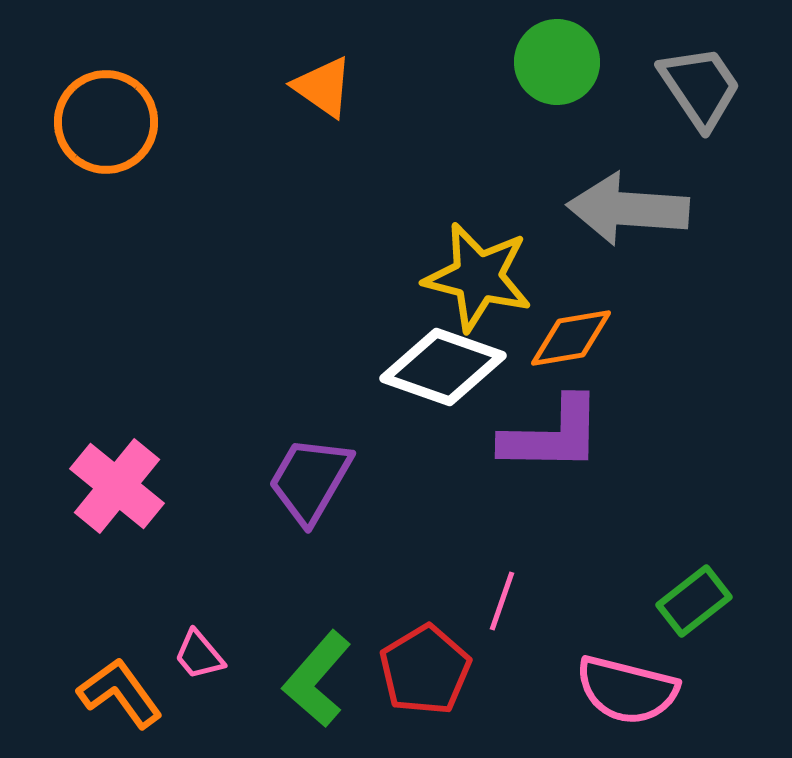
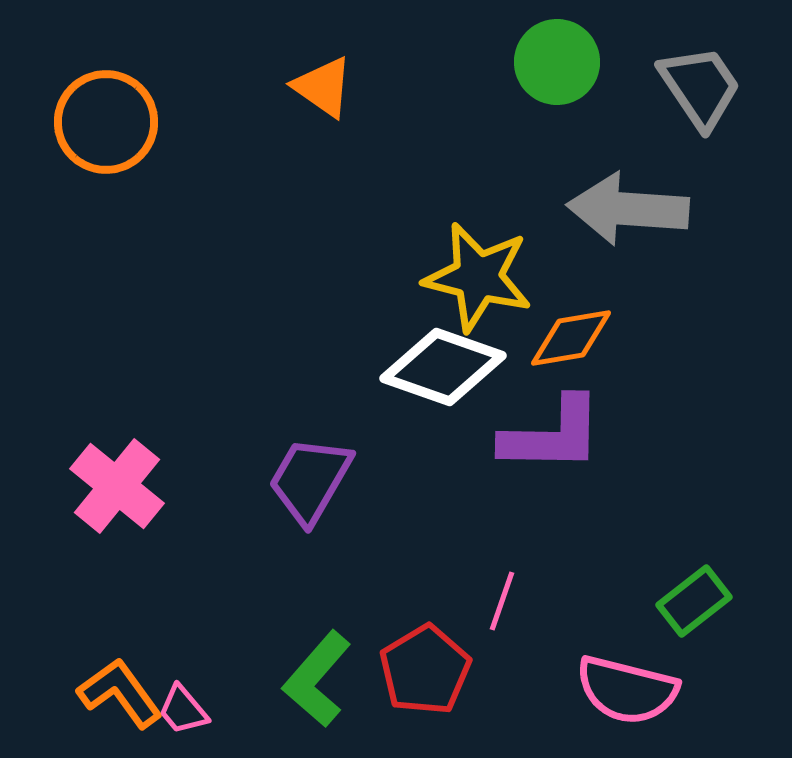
pink trapezoid: moved 16 px left, 55 px down
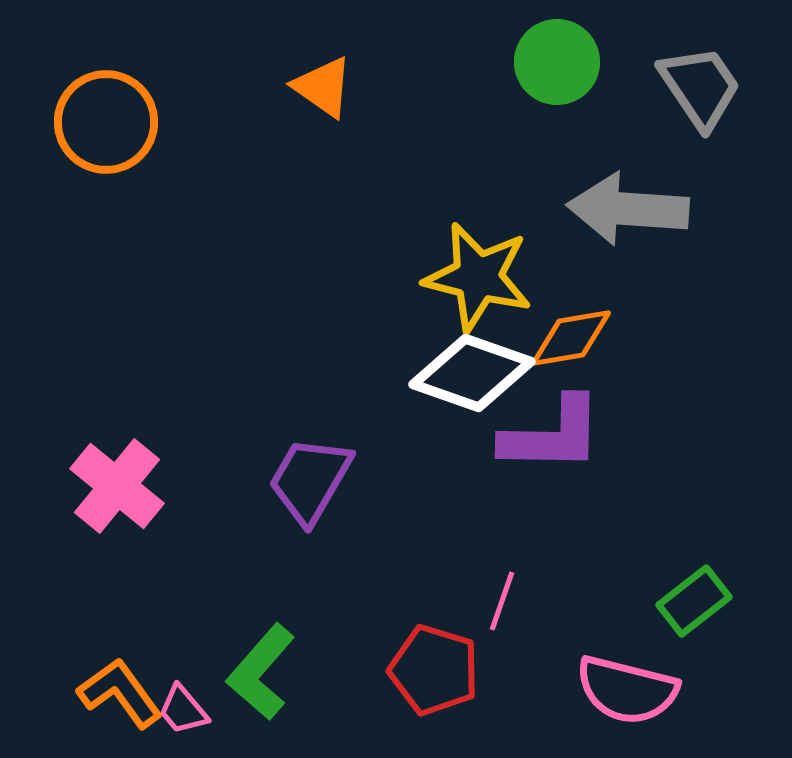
white diamond: moved 29 px right, 6 px down
red pentagon: moved 9 px right; rotated 24 degrees counterclockwise
green L-shape: moved 56 px left, 7 px up
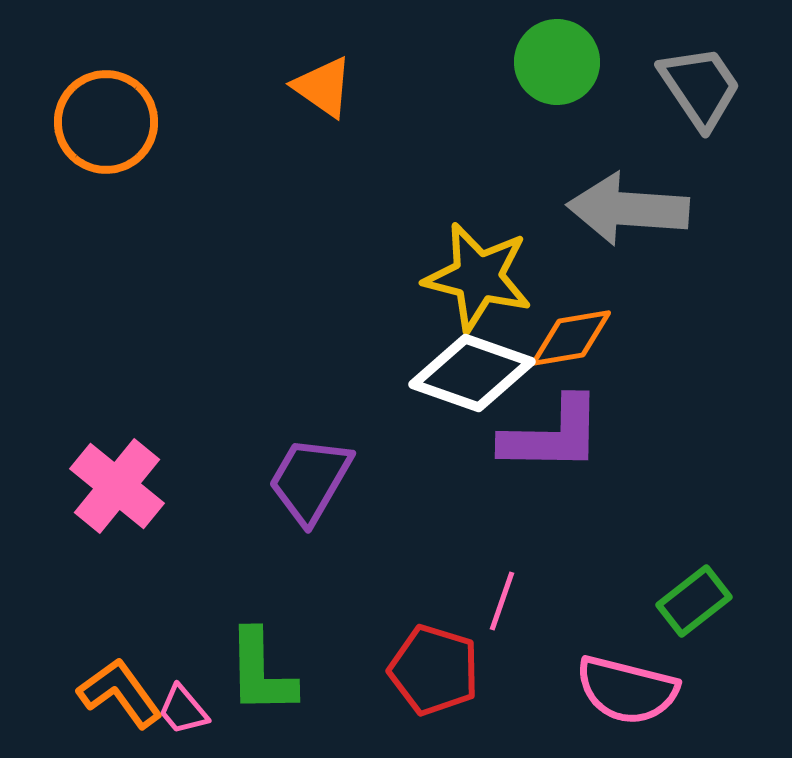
green L-shape: rotated 42 degrees counterclockwise
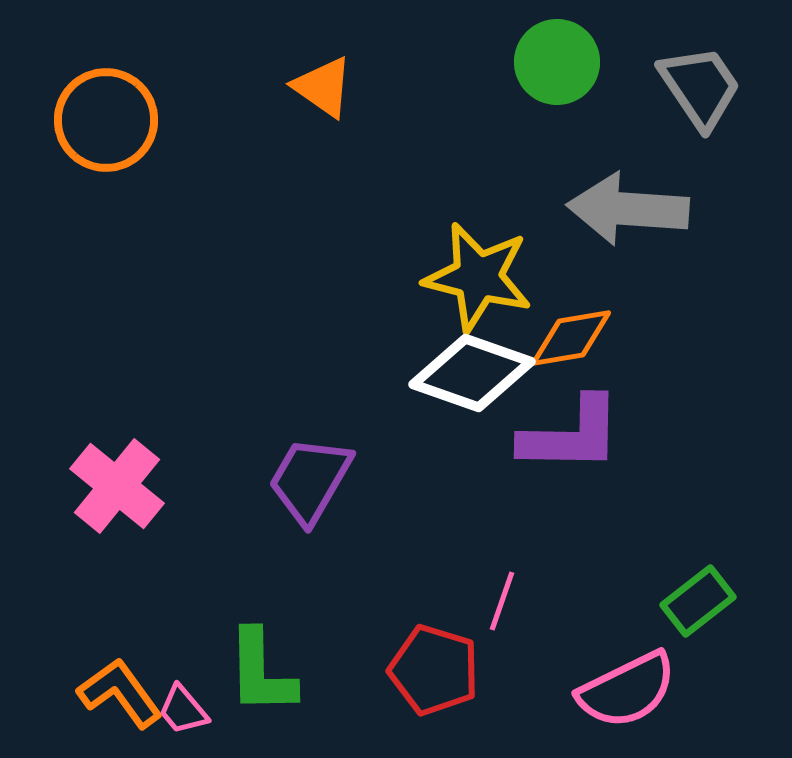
orange circle: moved 2 px up
purple L-shape: moved 19 px right
green rectangle: moved 4 px right
pink semicircle: rotated 40 degrees counterclockwise
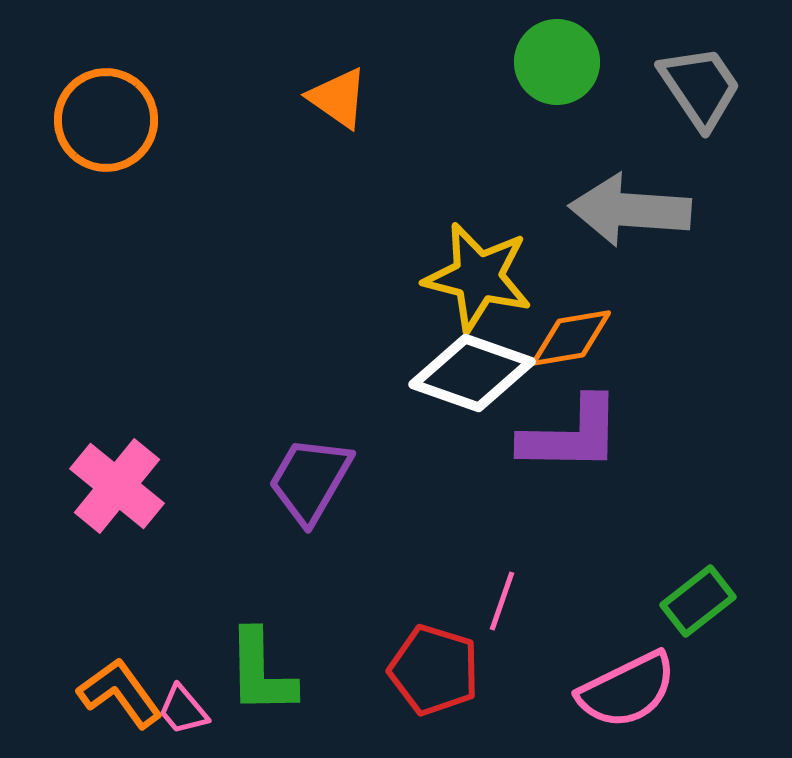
orange triangle: moved 15 px right, 11 px down
gray arrow: moved 2 px right, 1 px down
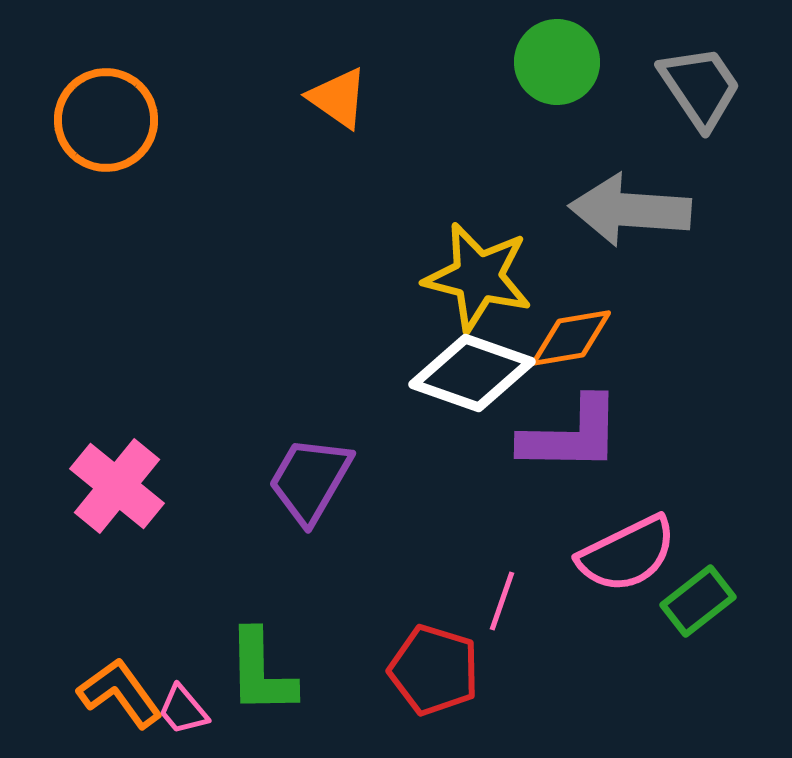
pink semicircle: moved 136 px up
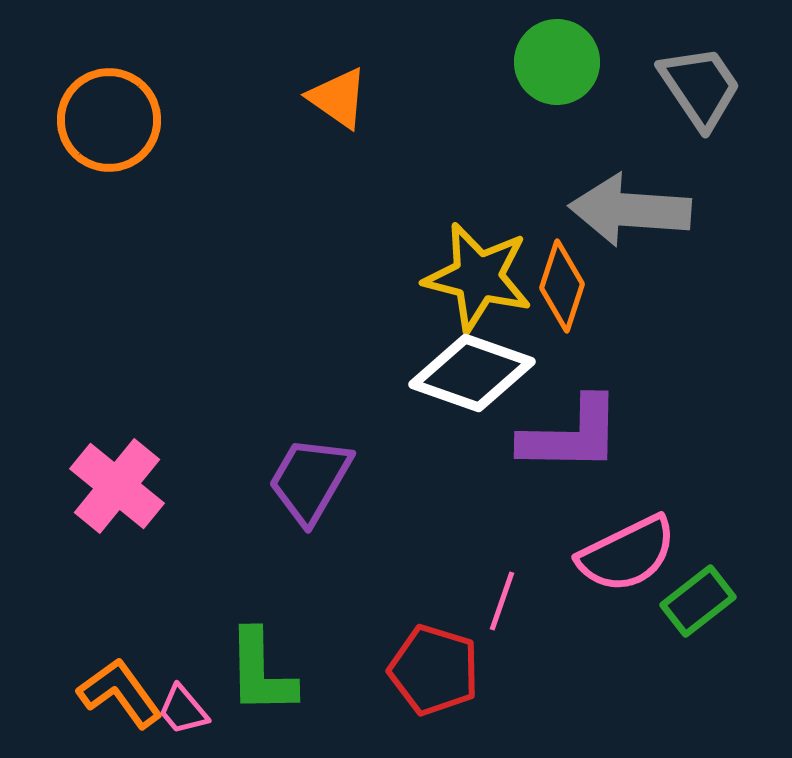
orange circle: moved 3 px right
orange diamond: moved 9 px left, 52 px up; rotated 62 degrees counterclockwise
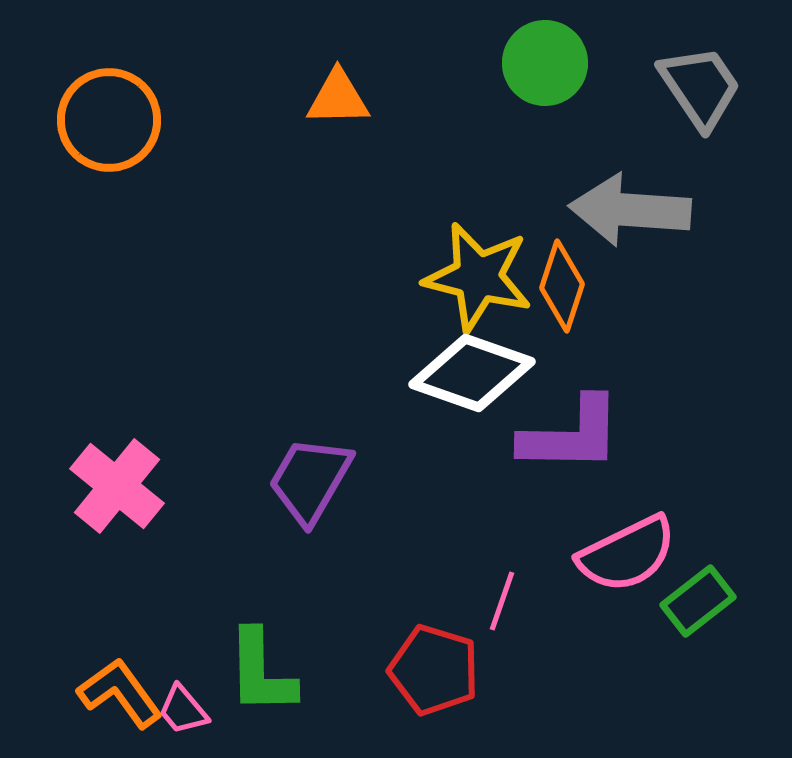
green circle: moved 12 px left, 1 px down
orange triangle: rotated 36 degrees counterclockwise
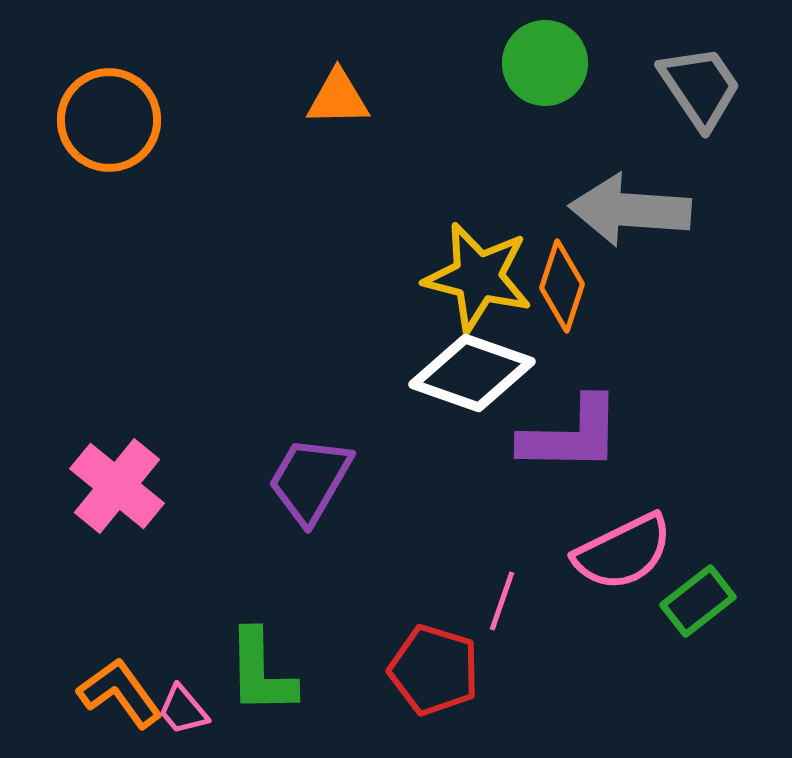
pink semicircle: moved 4 px left, 2 px up
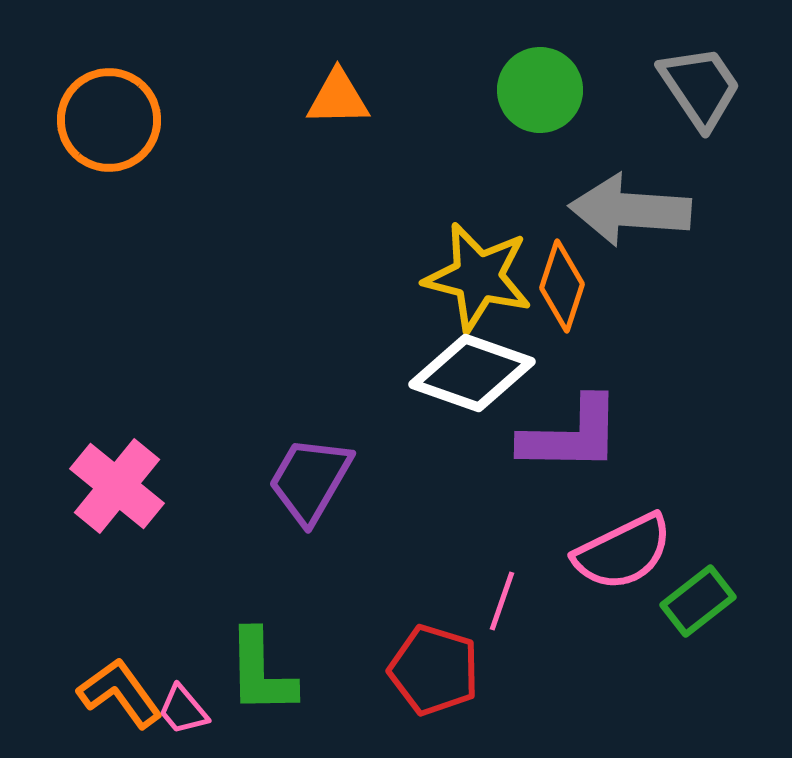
green circle: moved 5 px left, 27 px down
